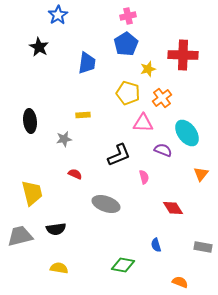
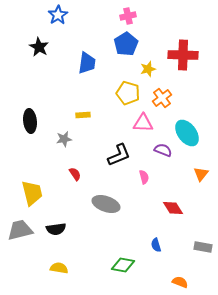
red semicircle: rotated 32 degrees clockwise
gray trapezoid: moved 6 px up
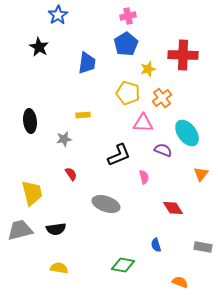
red semicircle: moved 4 px left
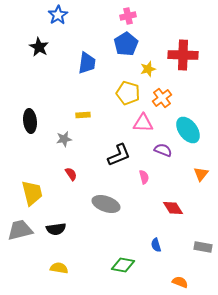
cyan ellipse: moved 1 px right, 3 px up
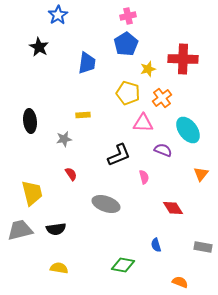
red cross: moved 4 px down
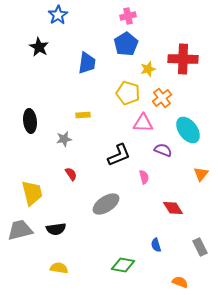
gray ellipse: rotated 52 degrees counterclockwise
gray rectangle: moved 3 px left; rotated 54 degrees clockwise
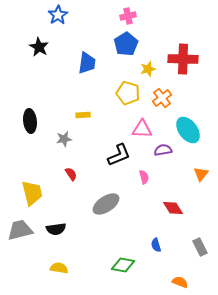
pink triangle: moved 1 px left, 6 px down
purple semicircle: rotated 30 degrees counterclockwise
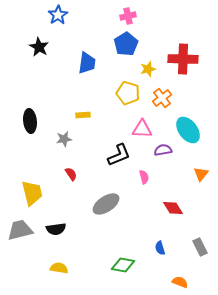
blue semicircle: moved 4 px right, 3 px down
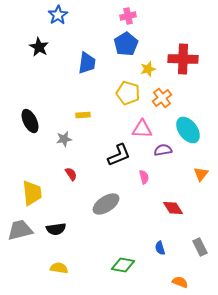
black ellipse: rotated 20 degrees counterclockwise
yellow trapezoid: rotated 8 degrees clockwise
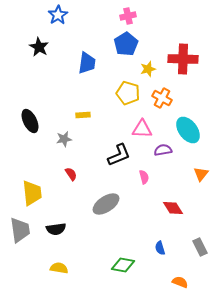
orange cross: rotated 24 degrees counterclockwise
gray trapezoid: rotated 96 degrees clockwise
